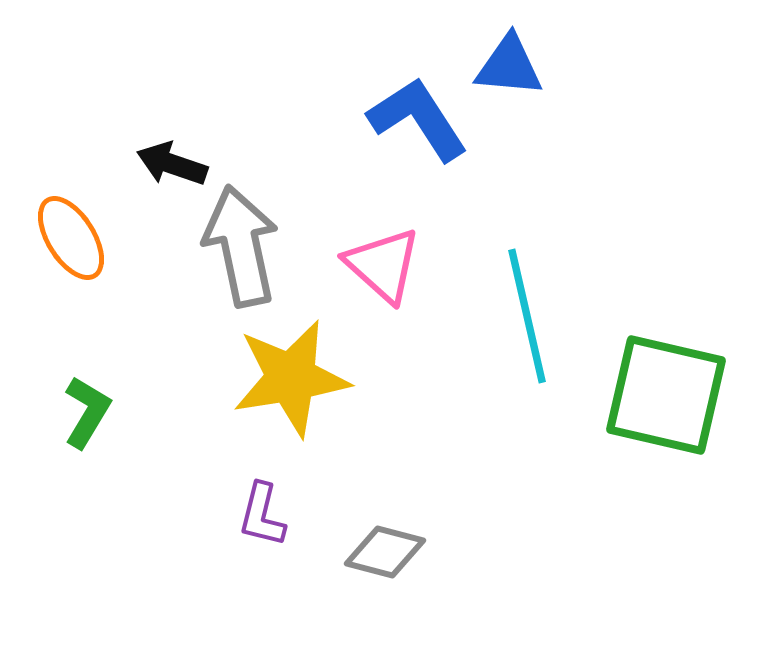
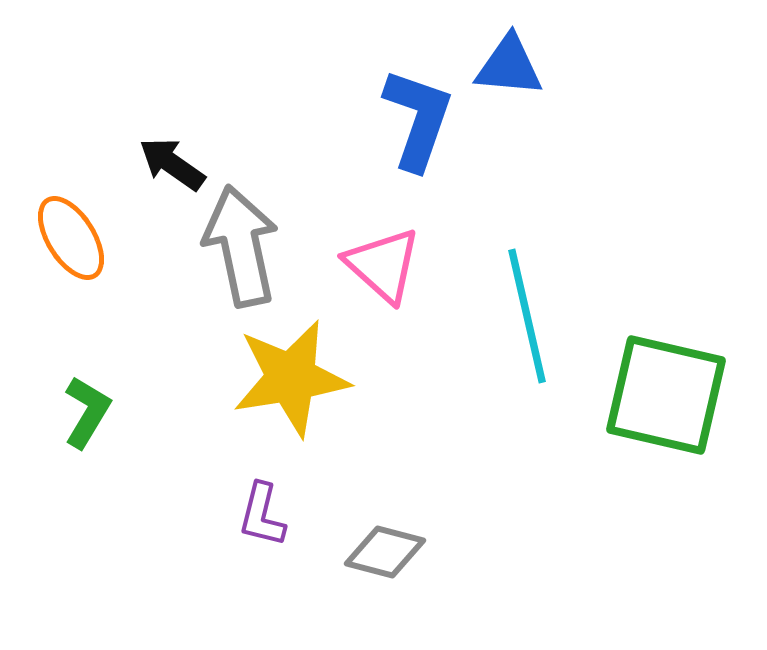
blue L-shape: rotated 52 degrees clockwise
black arrow: rotated 16 degrees clockwise
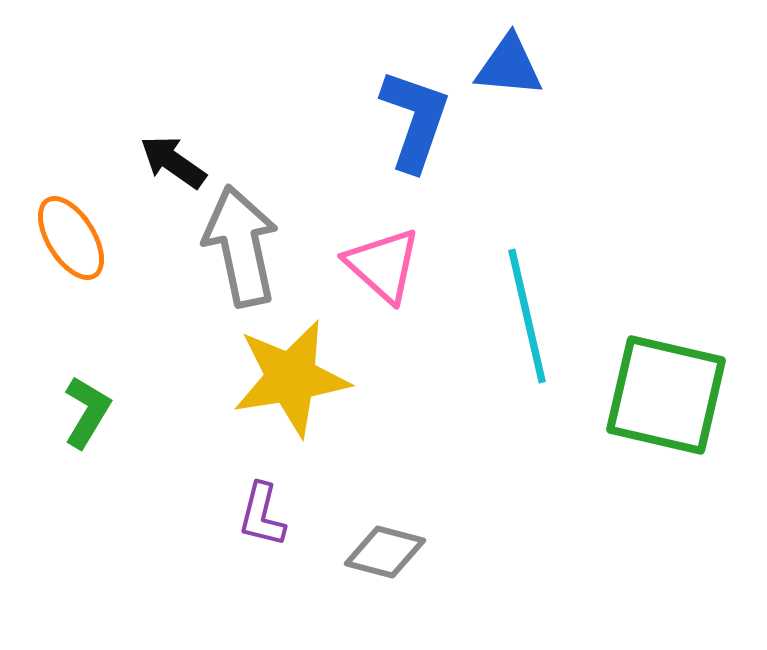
blue L-shape: moved 3 px left, 1 px down
black arrow: moved 1 px right, 2 px up
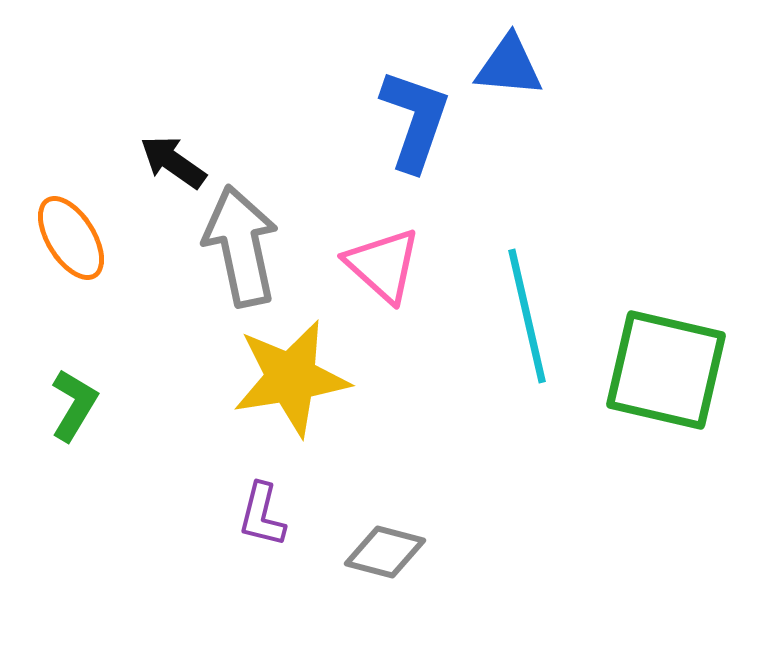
green square: moved 25 px up
green L-shape: moved 13 px left, 7 px up
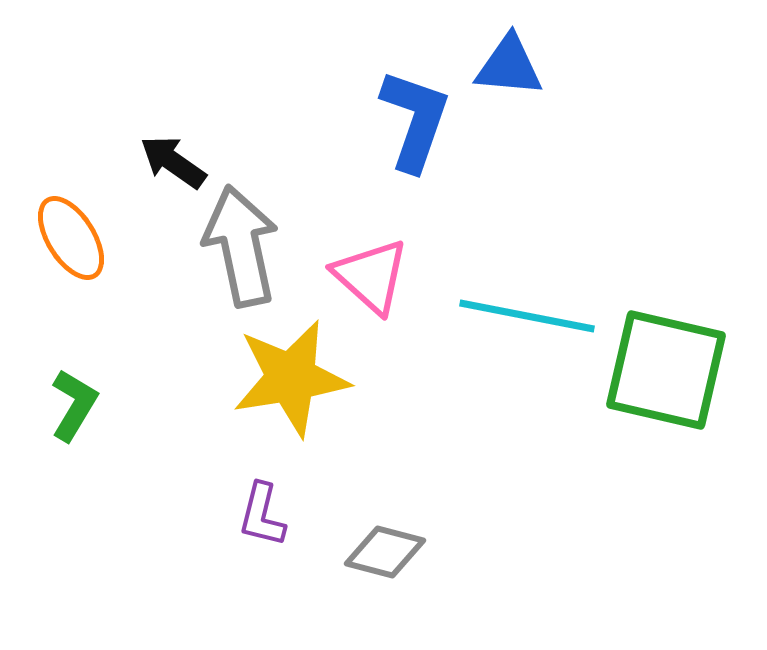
pink triangle: moved 12 px left, 11 px down
cyan line: rotated 66 degrees counterclockwise
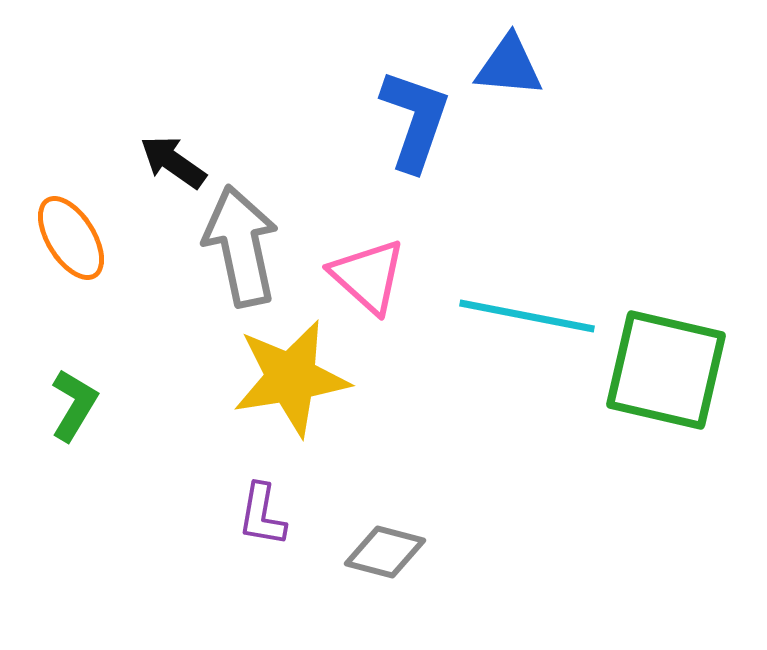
pink triangle: moved 3 px left
purple L-shape: rotated 4 degrees counterclockwise
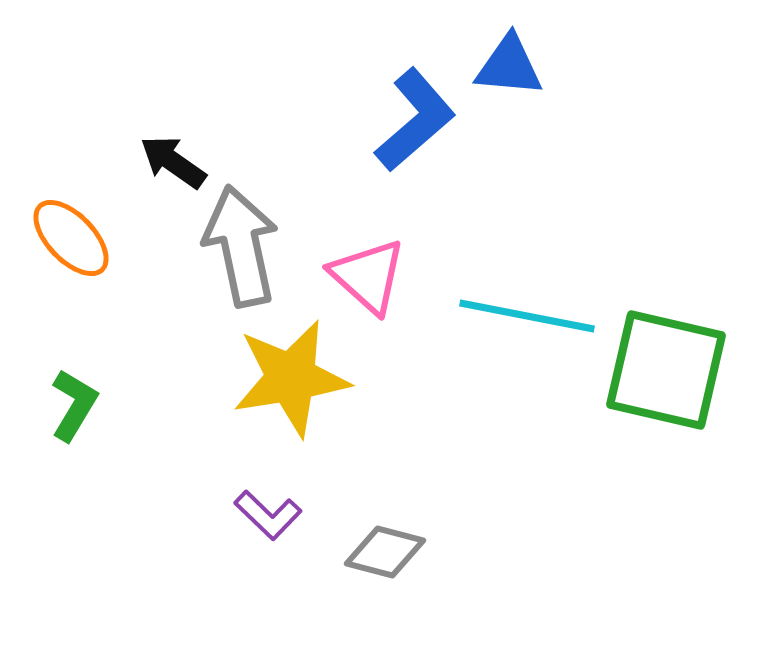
blue L-shape: rotated 30 degrees clockwise
orange ellipse: rotated 12 degrees counterclockwise
purple L-shape: moved 6 px right; rotated 56 degrees counterclockwise
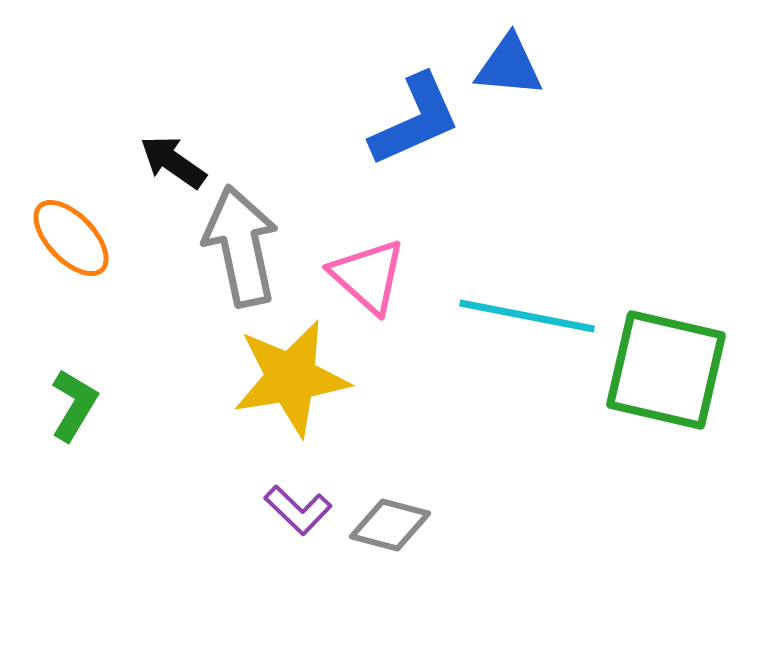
blue L-shape: rotated 17 degrees clockwise
purple L-shape: moved 30 px right, 5 px up
gray diamond: moved 5 px right, 27 px up
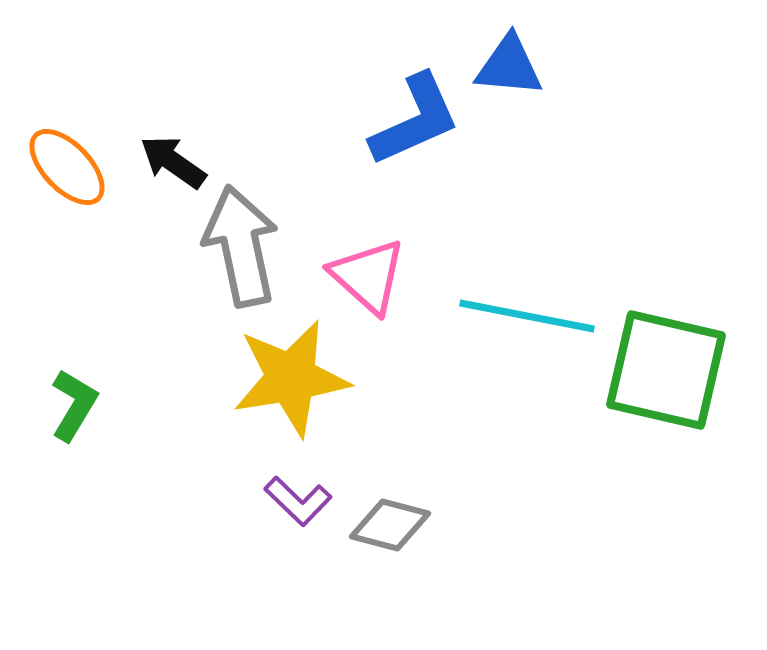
orange ellipse: moved 4 px left, 71 px up
purple L-shape: moved 9 px up
